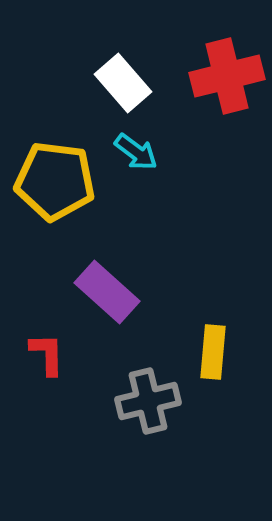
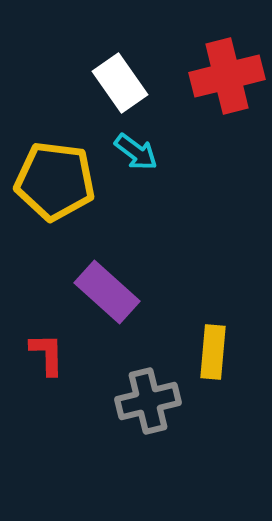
white rectangle: moved 3 px left; rotated 6 degrees clockwise
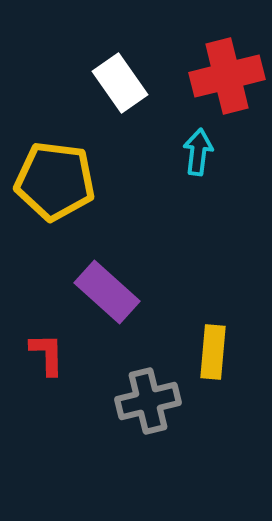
cyan arrow: moved 62 px right; rotated 120 degrees counterclockwise
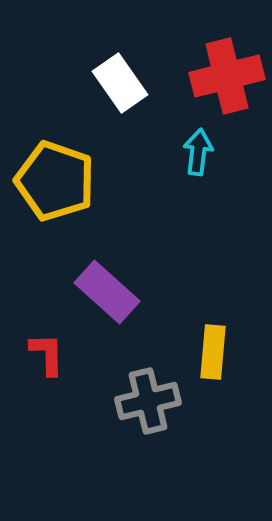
yellow pentagon: rotated 12 degrees clockwise
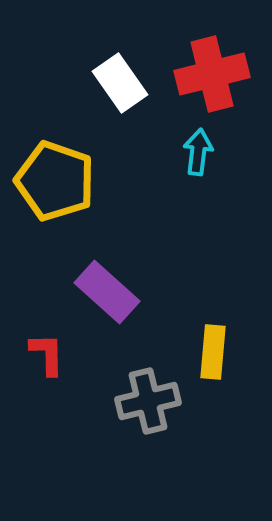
red cross: moved 15 px left, 2 px up
